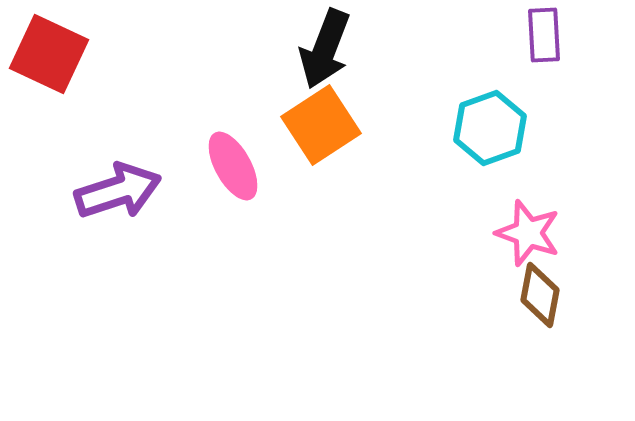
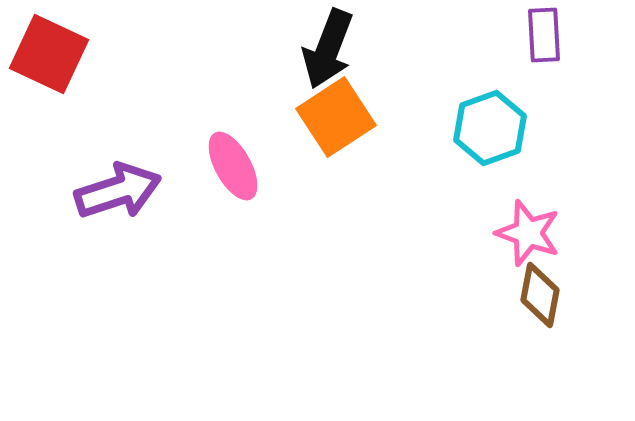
black arrow: moved 3 px right
orange square: moved 15 px right, 8 px up
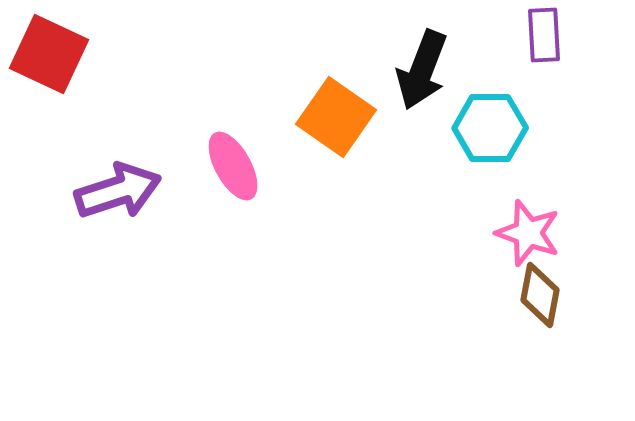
black arrow: moved 94 px right, 21 px down
orange square: rotated 22 degrees counterclockwise
cyan hexagon: rotated 20 degrees clockwise
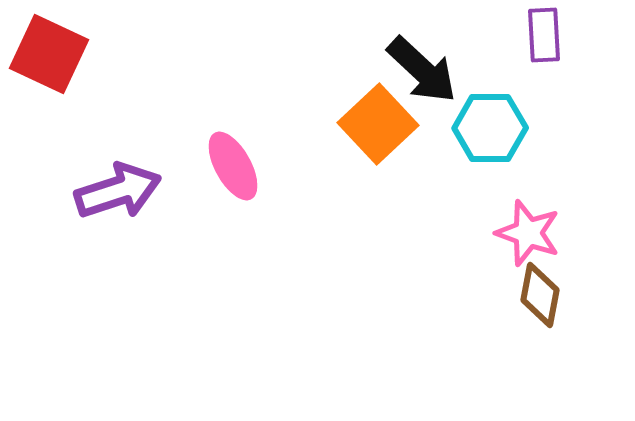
black arrow: rotated 68 degrees counterclockwise
orange square: moved 42 px right, 7 px down; rotated 12 degrees clockwise
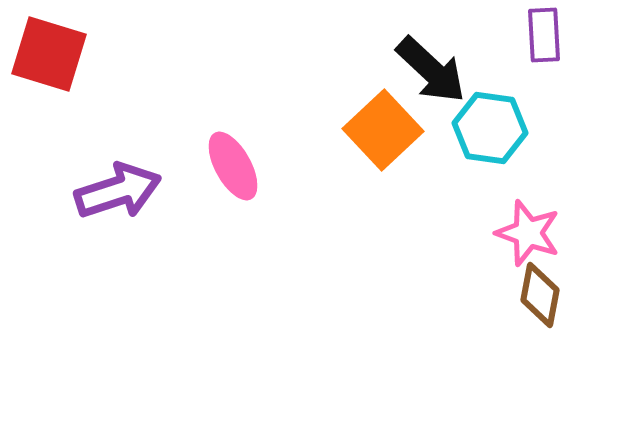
red square: rotated 8 degrees counterclockwise
black arrow: moved 9 px right
orange square: moved 5 px right, 6 px down
cyan hexagon: rotated 8 degrees clockwise
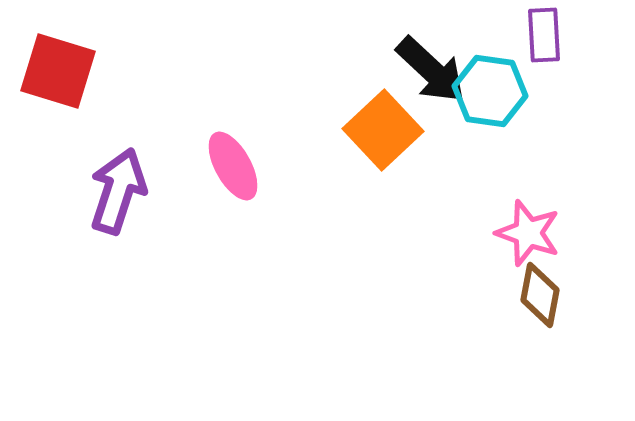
red square: moved 9 px right, 17 px down
cyan hexagon: moved 37 px up
purple arrow: rotated 54 degrees counterclockwise
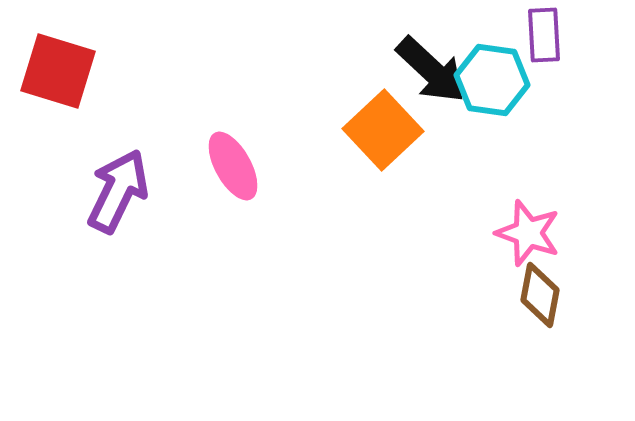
cyan hexagon: moved 2 px right, 11 px up
purple arrow: rotated 8 degrees clockwise
